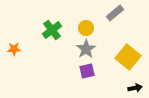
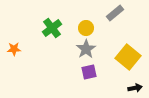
green cross: moved 2 px up
purple square: moved 2 px right, 1 px down
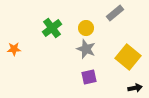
gray star: rotated 18 degrees counterclockwise
purple square: moved 5 px down
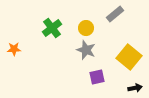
gray rectangle: moved 1 px down
gray star: moved 1 px down
yellow square: moved 1 px right
purple square: moved 8 px right
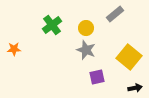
green cross: moved 3 px up
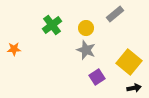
yellow square: moved 5 px down
purple square: rotated 21 degrees counterclockwise
black arrow: moved 1 px left
